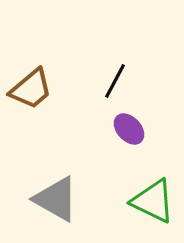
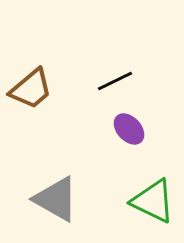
black line: rotated 36 degrees clockwise
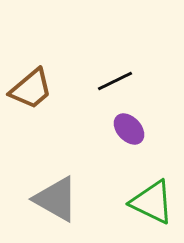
green triangle: moved 1 px left, 1 px down
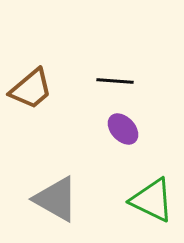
black line: rotated 30 degrees clockwise
purple ellipse: moved 6 px left
green triangle: moved 2 px up
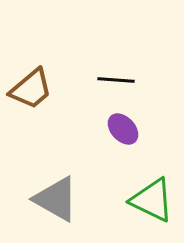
black line: moved 1 px right, 1 px up
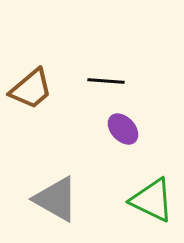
black line: moved 10 px left, 1 px down
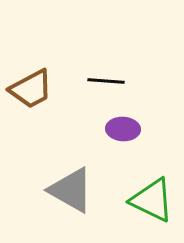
brown trapezoid: rotated 12 degrees clockwise
purple ellipse: rotated 44 degrees counterclockwise
gray triangle: moved 15 px right, 9 px up
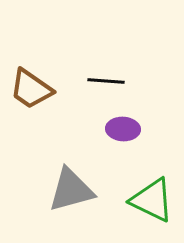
brown trapezoid: rotated 63 degrees clockwise
gray triangle: rotated 45 degrees counterclockwise
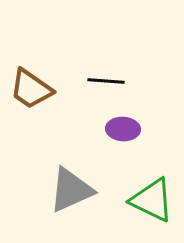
gray triangle: rotated 9 degrees counterclockwise
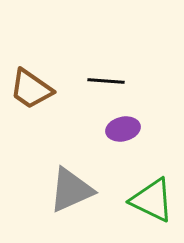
purple ellipse: rotated 16 degrees counterclockwise
